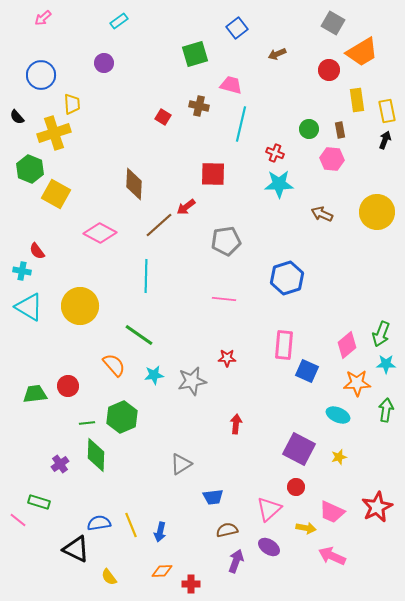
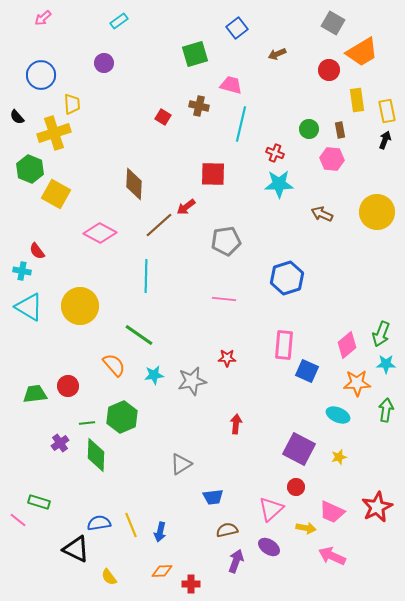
purple cross at (60, 464): moved 21 px up
pink triangle at (269, 509): moved 2 px right
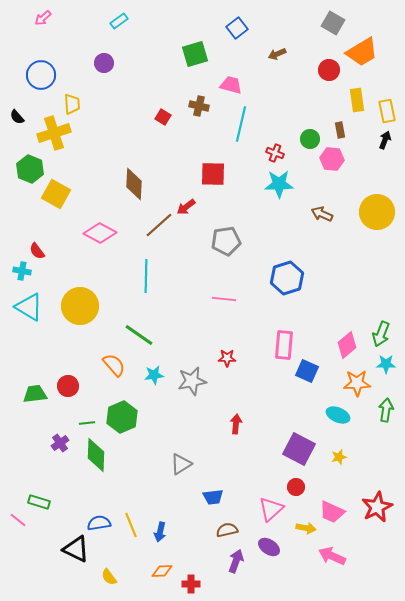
green circle at (309, 129): moved 1 px right, 10 px down
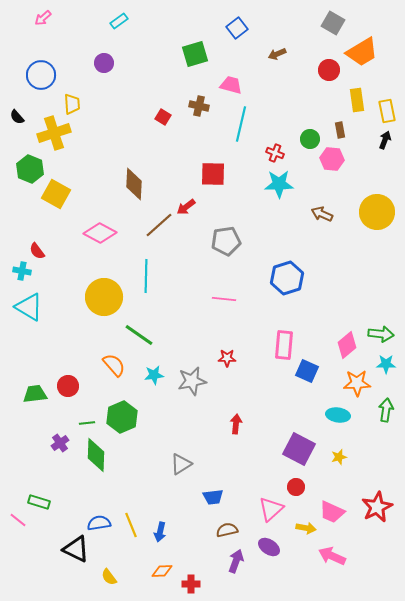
yellow circle at (80, 306): moved 24 px right, 9 px up
green arrow at (381, 334): rotated 105 degrees counterclockwise
cyan ellipse at (338, 415): rotated 15 degrees counterclockwise
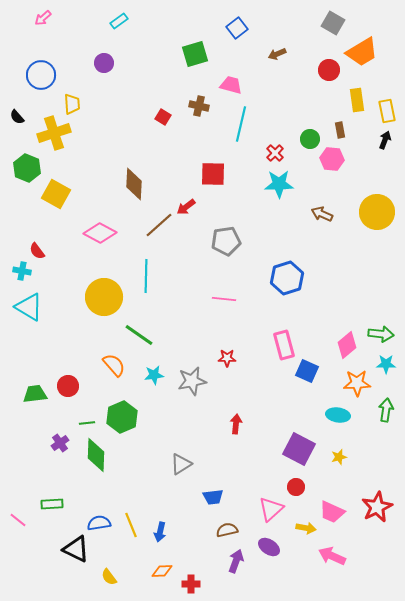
red cross at (275, 153): rotated 24 degrees clockwise
green hexagon at (30, 169): moved 3 px left, 1 px up
pink rectangle at (284, 345): rotated 20 degrees counterclockwise
green rectangle at (39, 502): moved 13 px right, 2 px down; rotated 20 degrees counterclockwise
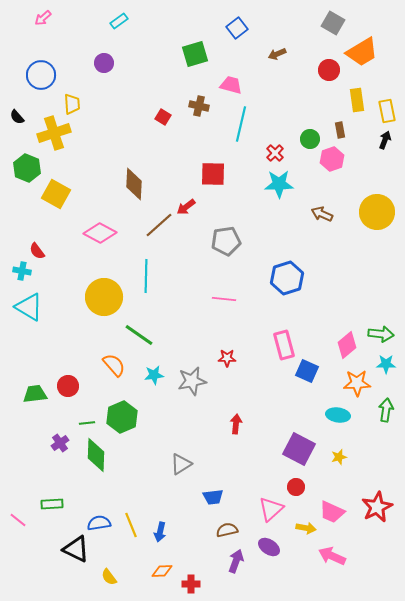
pink hexagon at (332, 159): rotated 25 degrees counterclockwise
